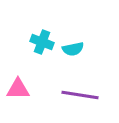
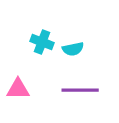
purple line: moved 5 px up; rotated 9 degrees counterclockwise
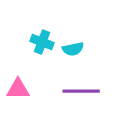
purple line: moved 1 px right, 1 px down
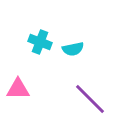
cyan cross: moved 2 px left
purple line: moved 9 px right, 8 px down; rotated 45 degrees clockwise
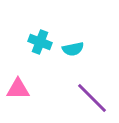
purple line: moved 2 px right, 1 px up
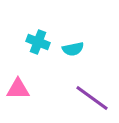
cyan cross: moved 2 px left
purple line: rotated 9 degrees counterclockwise
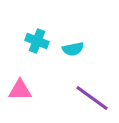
cyan cross: moved 1 px left, 1 px up
pink triangle: moved 2 px right, 1 px down
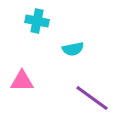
cyan cross: moved 20 px up; rotated 10 degrees counterclockwise
pink triangle: moved 2 px right, 9 px up
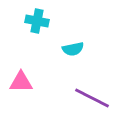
pink triangle: moved 1 px left, 1 px down
purple line: rotated 9 degrees counterclockwise
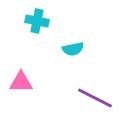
purple line: moved 3 px right
